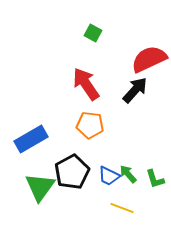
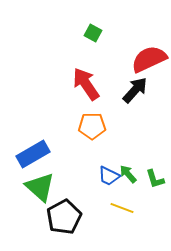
orange pentagon: moved 2 px right, 1 px down; rotated 8 degrees counterclockwise
blue rectangle: moved 2 px right, 15 px down
black pentagon: moved 8 px left, 45 px down
green triangle: rotated 24 degrees counterclockwise
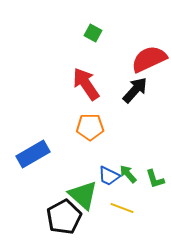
orange pentagon: moved 2 px left, 1 px down
green triangle: moved 43 px right, 8 px down
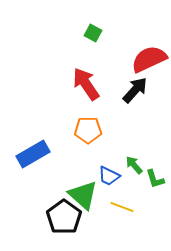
orange pentagon: moved 2 px left, 3 px down
green arrow: moved 6 px right, 9 px up
yellow line: moved 1 px up
black pentagon: rotated 8 degrees counterclockwise
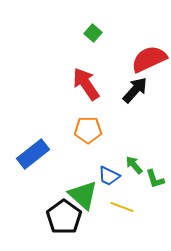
green square: rotated 12 degrees clockwise
blue rectangle: rotated 8 degrees counterclockwise
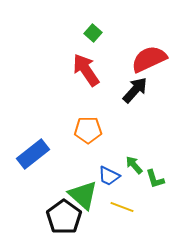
red arrow: moved 14 px up
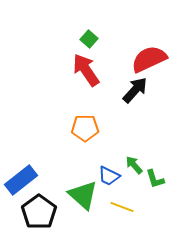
green square: moved 4 px left, 6 px down
orange pentagon: moved 3 px left, 2 px up
blue rectangle: moved 12 px left, 26 px down
black pentagon: moved 25 px left, 5 px up
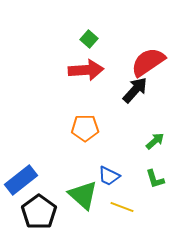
red semicircle: moved 1 px left, 3 px down; rotated 9 degrees counterclockwise
red arrow: rotated 120 degrees clockwise
green arrow: moved 21 px right, 24 px up; rotated 90 degrees clockwise
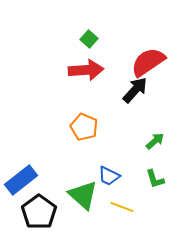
orange pentagon: moved 1 px left, 1 px up; rotated 24 degrees clockwise
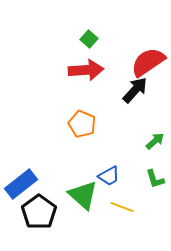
orange pentagon: moved 2 px left, 3 px up
blue trapezoid: rotated 55 degrees counterclockwise
blue rectangle: moved 4 px down
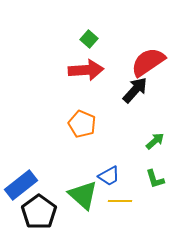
blue rectangle: moved 1 px down
yellow line: moved 2 px left, 6 px up; rotated 20 degrees counterclockwise
